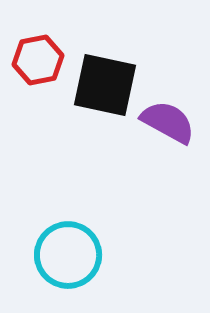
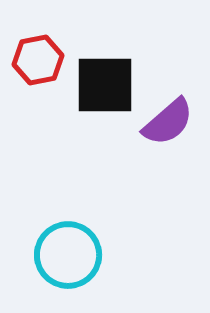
black square: rotated 12 degrees counterclockwise
purple semicircle: rotated 110 degrees clockwise
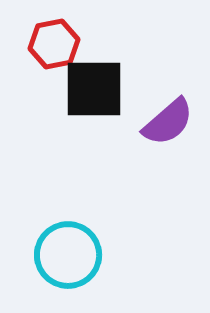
red hexagon: moved 16 px right, 16 px up
black square: moved 11 px left, 4 px down
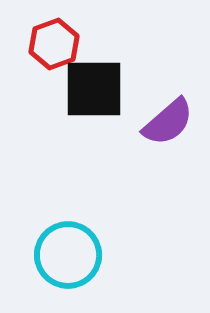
red hexagon: rotated 9 degrees counterclockwise
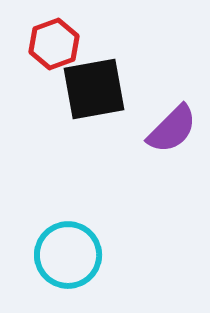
black square: rotated 10 degrees counterclockwise
purple semicircle: moved 4 px right, 7 px down; rotated 4 degrees counterclockwise
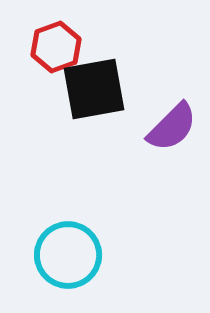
red hexagon: moved 2 px right, 3 px down
purple semicircle: moved 2 px up
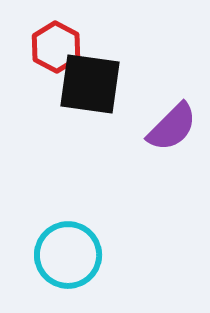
red hexagon: rotated 12 degrees counterclockwise
black square: moved 4 px left, 5 px up; rotated 18 degrees clockwise
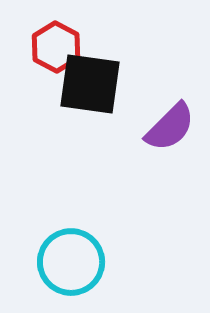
purple semicircle: moved 2 px left
cyan circle: moved 3 px right, 7 px down
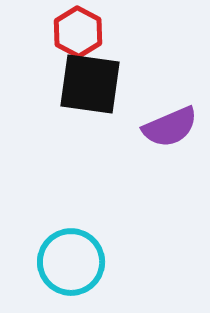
red hexagon: moved 22 px right, 15 px up
purple semicircle: rotated 22 degrees clockwise
